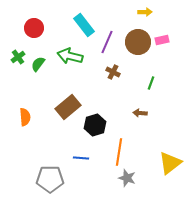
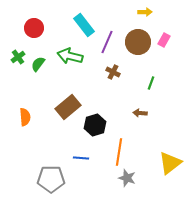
pink rectangle: moved 2 px right; rotated 48 degrees counterclockwise
gray pentagon: moved 1 px right
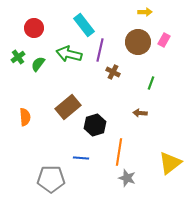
purple line: moved 7 px left, 8 px down; rotated 10 degrees counterclockwise
green arrow: moved 1 px left, 2 px up
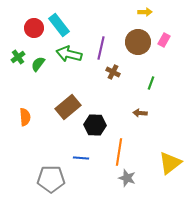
cyan rectangle: moved 25 px left
purple line: moved 1 px right, 2 px up
black hexagon: rotated 20 degrees clockwise
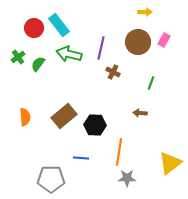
brown rectangle: moved 4 px left, 9 px down
gray star: rotated 18 degrees counterclockwise
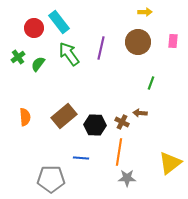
cyan rectangle: moved 3 px up
pink rectangle: moved 9 px right, 1 px down; rotated 24 degrees counterclockwise
green arrow: rotated 40 degrees clockwise
brown cross: moved 9 px right, 50 px down
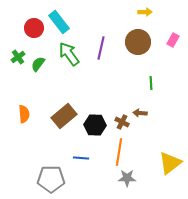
pink rectangle: moved 1 px up; rotated 24 degrees clockwise
green line: rotated 24 degrees counterclockwise
orange semicircle: moved 1 px left, 3 px up
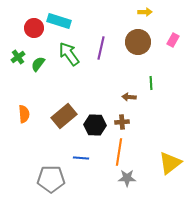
cyan rectangle: moved 1 px up; rotated 35 degrees counterclockwise
brown arrow: moved 11 px left, 16 px up
brown cross: rotated 32 degrees counterclockwise
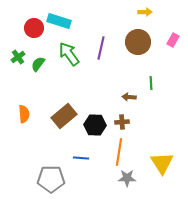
yellow triangle: moved 8 px left; rotated 25 degrees counterclockwise
